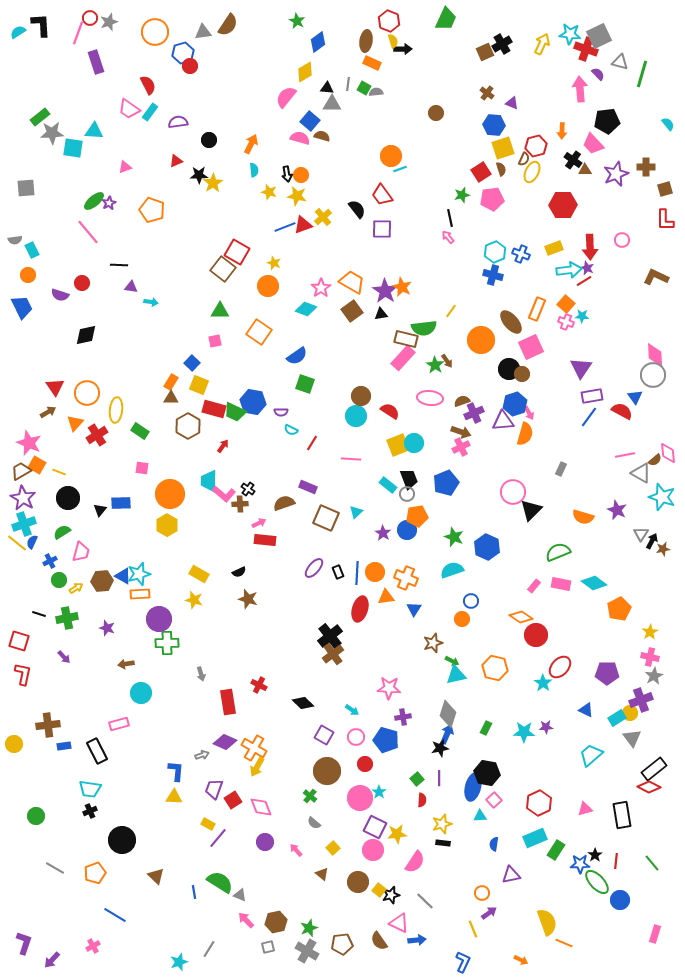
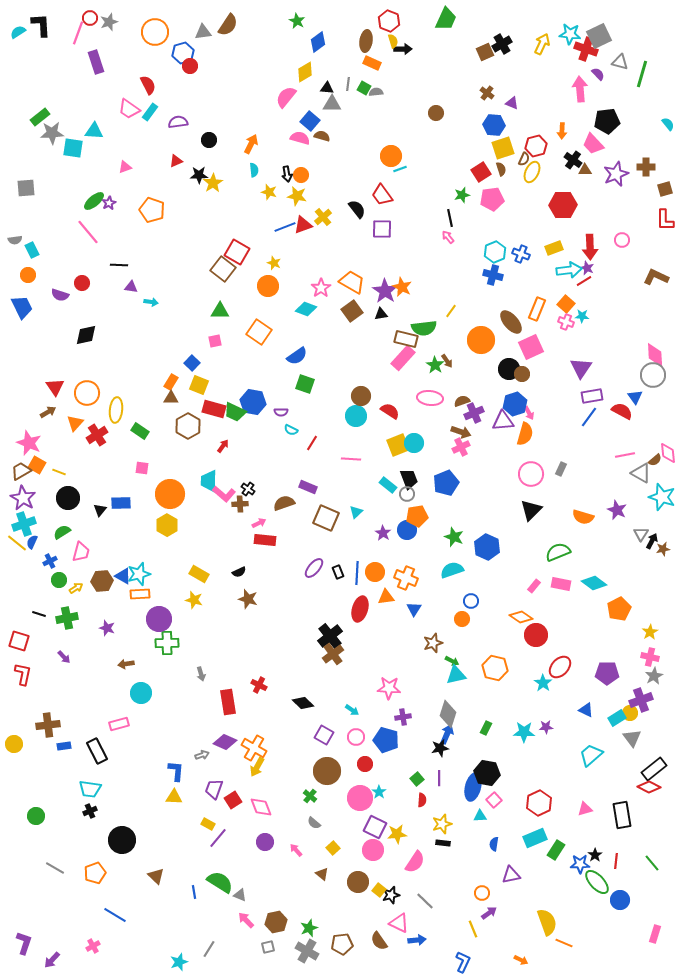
pink circle at (513, 492): moved 18 px right, 18 px up
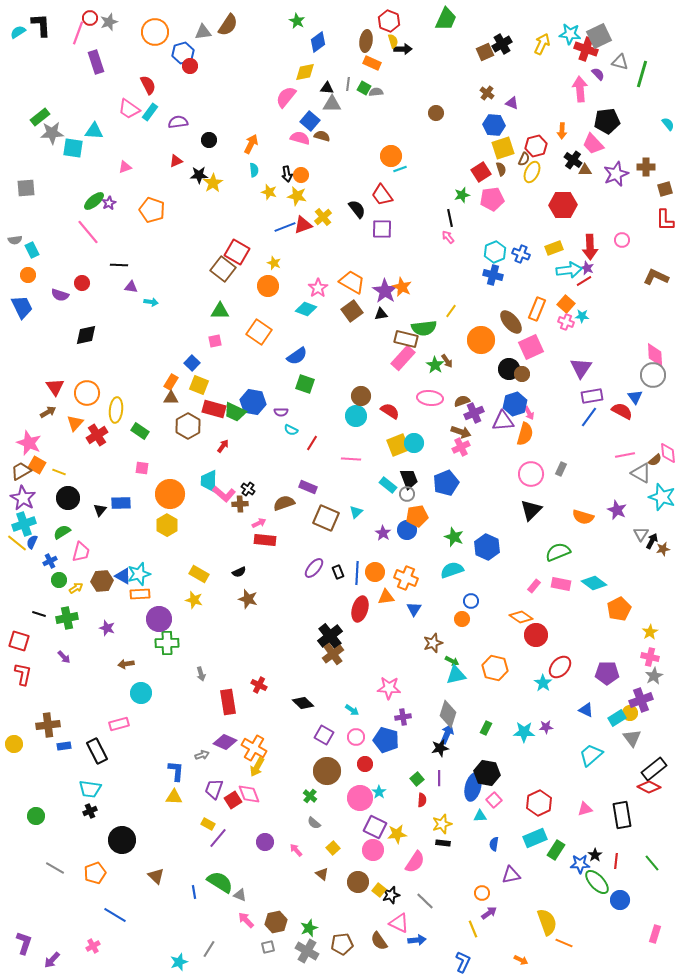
yellow diamond at (305, 72): rotated 20 degrees clockwise
pink star at (321, 288): moved 3 px left
pink diamond at (261, 807): moved 12 px left, 13 px up
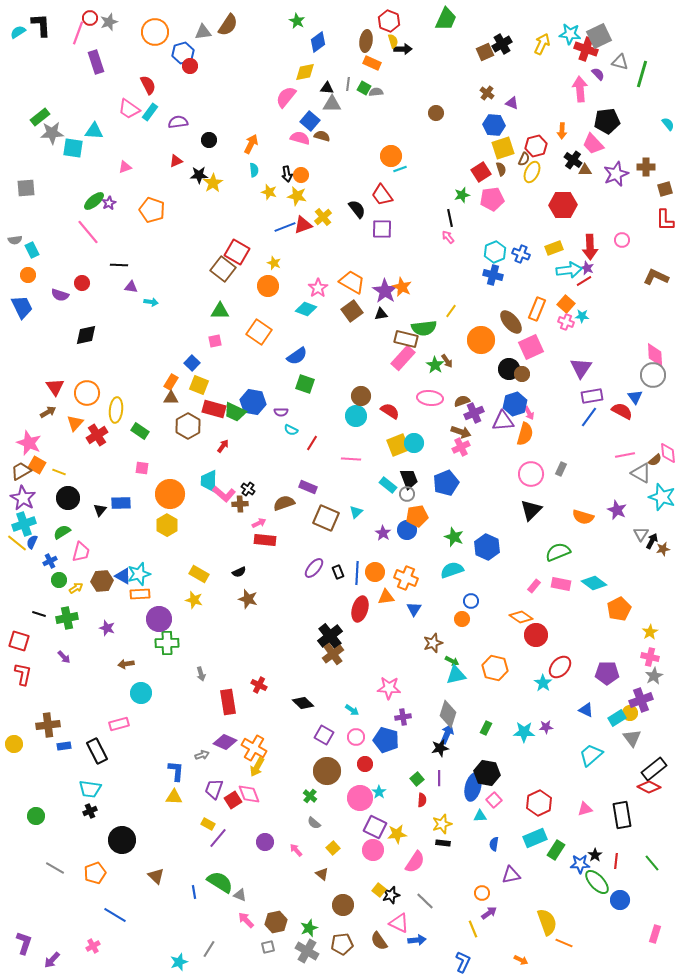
brown circle at (358, 882): moved 15 px left, 23 px down
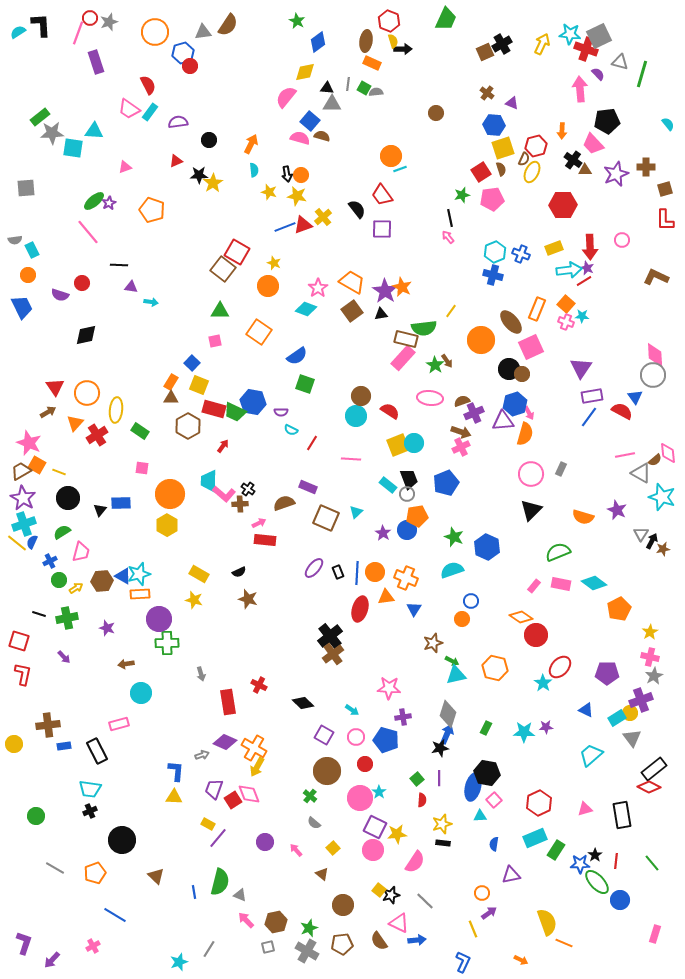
green semicircle at (220, 882): rotated 72 degrees clockwise
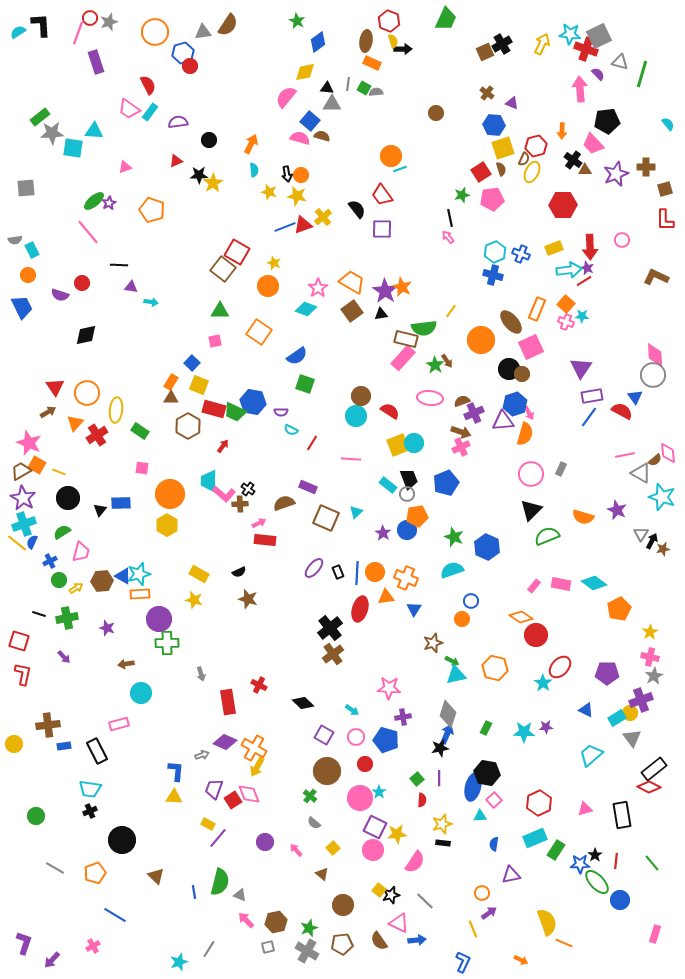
green semicircle at (558, 552): moved 11 px left, 16 px up
black cross at (330, 636): moved 8 px up
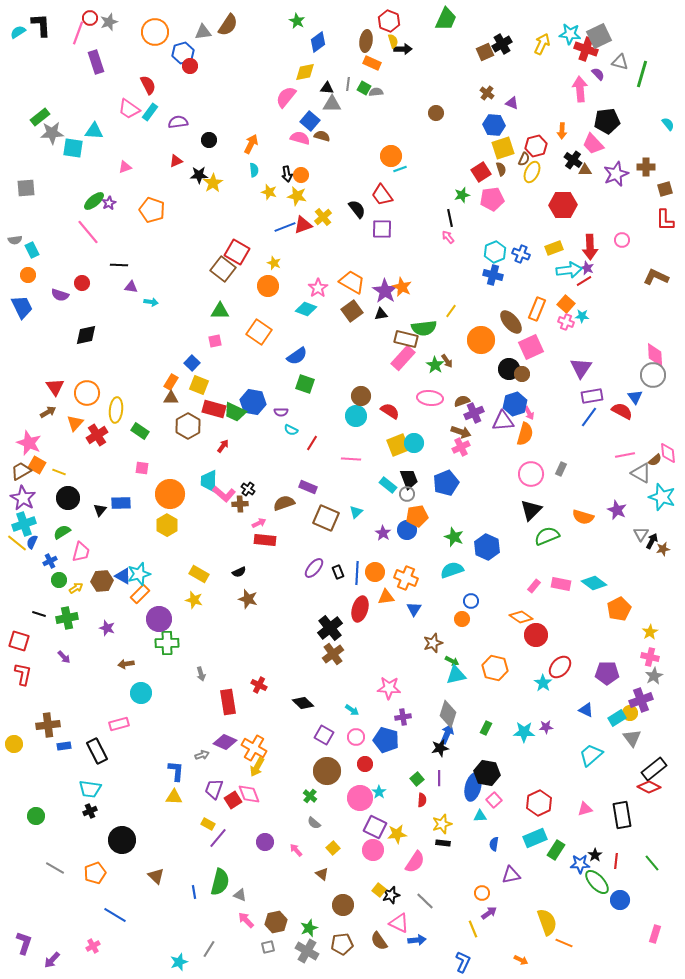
orange rectangle at (140, 594): rotated 42 degrees counterclockwise
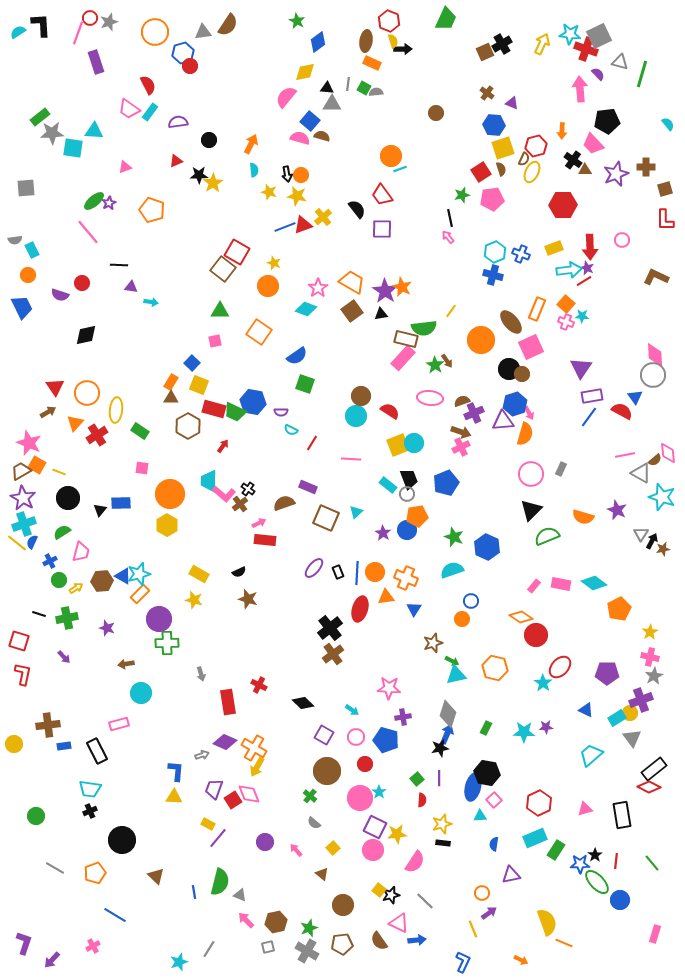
brown cross at (240, 504): rotated 35 degrees counterclockwise
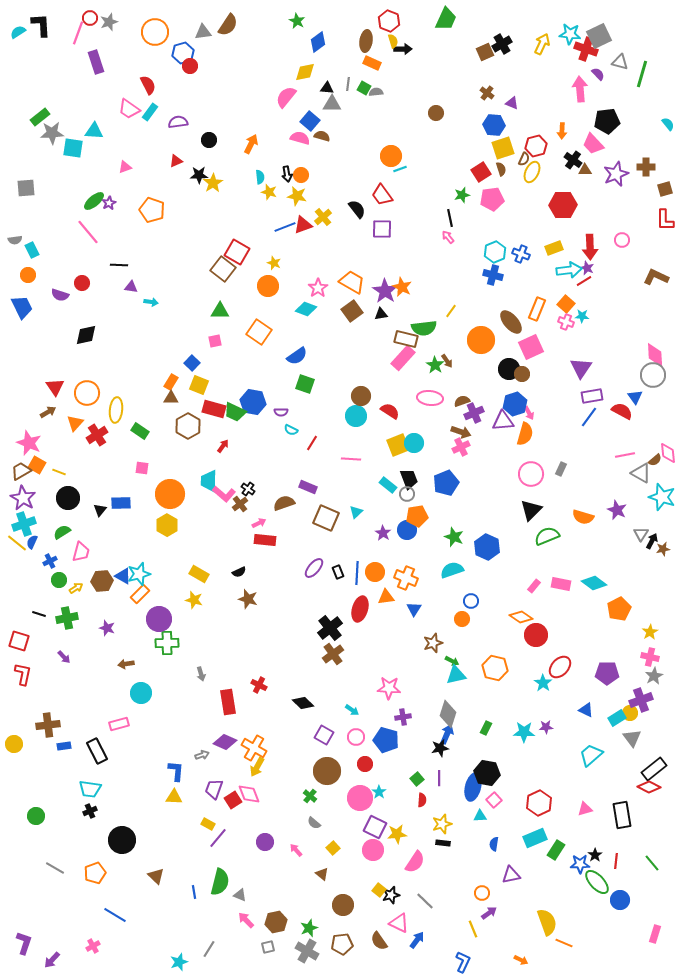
cyan semicircle at (254, 170): moved 6 px right, 7 px down
blue arrow at (417, 940): rotated 48 degrees counterclockwise
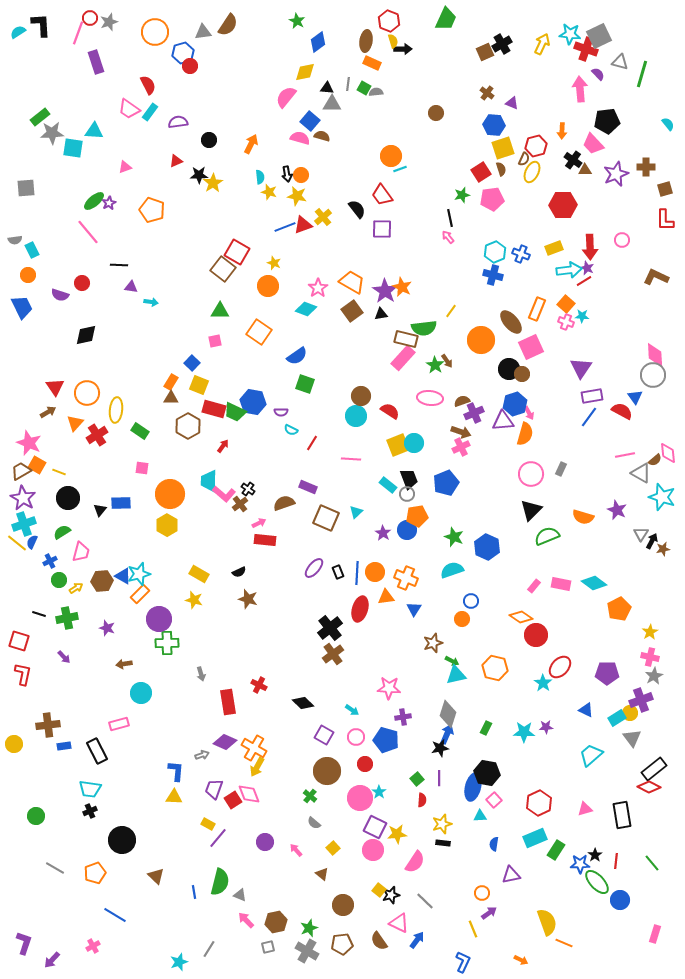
brown arrow at (126, 664): moved 2 px left
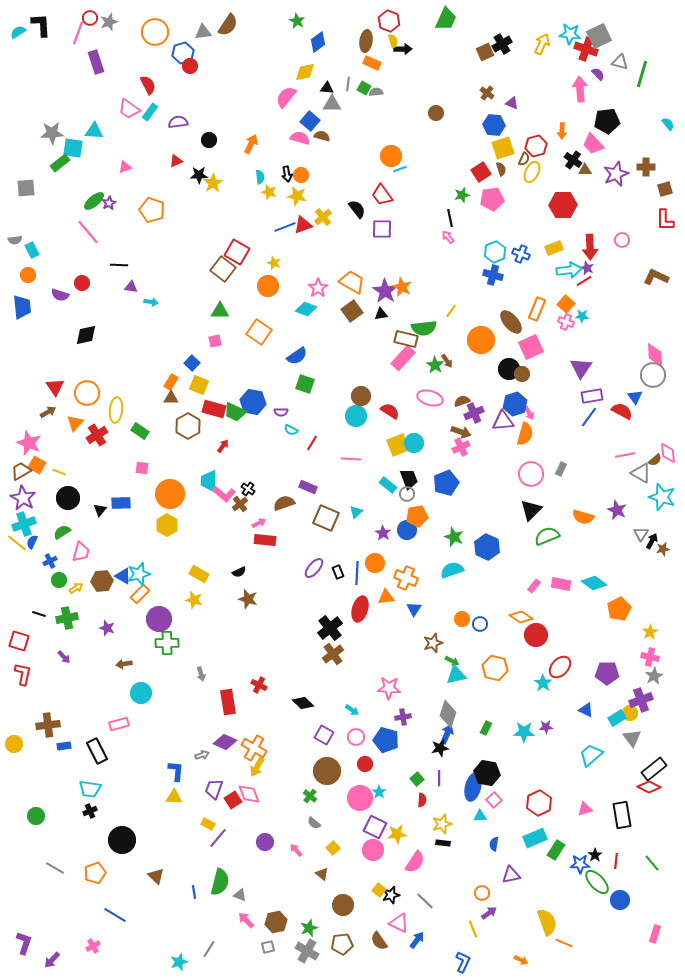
green rectangle at (40, 117): moved 20 px right, 46 px down
blue trapezoid at (22, 307): rotated 20 degrees clockwise
pink ellipse at (430, 398): rotated 10 degrees clockwise
orange circle at (375, 572): moved 9 px up
blue circle at (471, 601): moved 9 px right, 23 px down
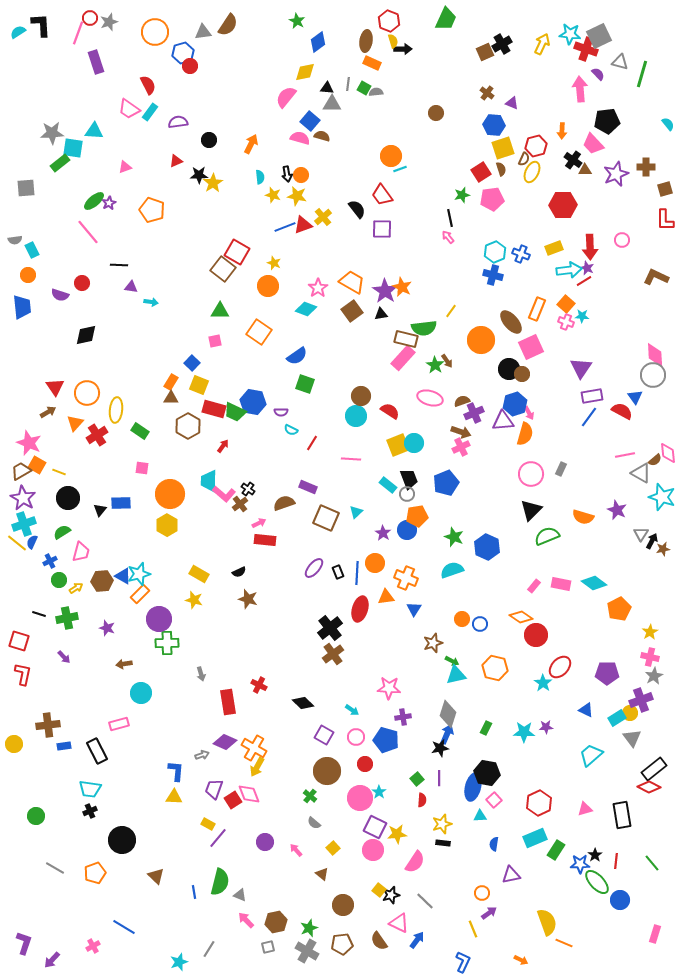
yellow star at (269, 192): moved 4 px right, 3 px down
blue line at (115, 915): moved 9 px right, 12 px down
